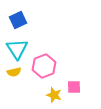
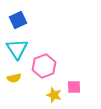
yellow semicircle: moved 6 px down
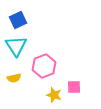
cyan triangle: moved 1 px left, 3 px up
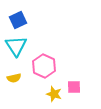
pink hexagon: rotated 15 degrees counterclockwise
yellow star: moved 1 px up
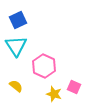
yellow semicircle: moved 2 px right, 8 px down; rotated 128 degrees counterclockwise
pink square: rotated 24 degrees clockwise
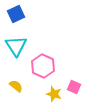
blue square: moved 2 px left, 6 px up
pink hexagon: moved 1 px left
